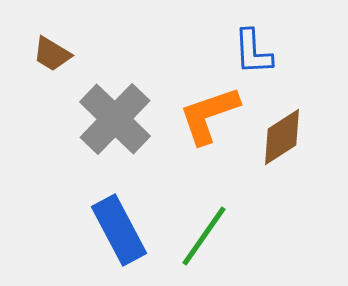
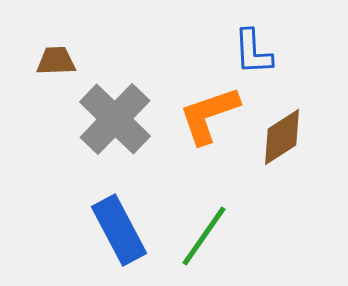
brown trapezoid: moved 4 px right, 7 px down; rotated 147 degrees clockwise
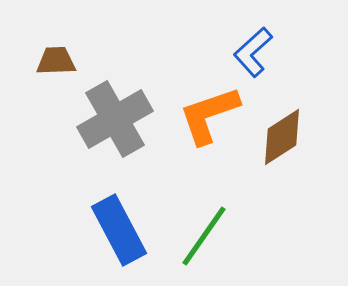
blue L-shape: rotated 51 degrees clockwise
gray cross: rotated 16 degrees clockwise
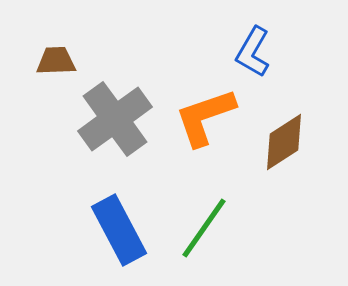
blue L-shape: rotated 18 degrees counterclockwise
orange L-shape: moved 4 px left, 2 px down
gray cross: rotated 6 degrees counterclockwise
brown diamond: moved 2 px right, 5 px down
green line: moved 8 px up
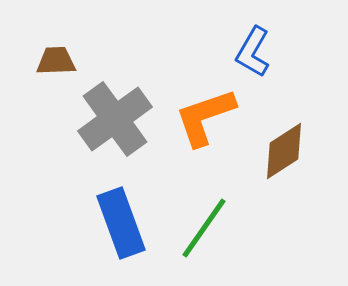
brown diamond: moved 9 px down
blue rectangle: moved 2 px right, 7 px up; rotated 8 degrees clockwise
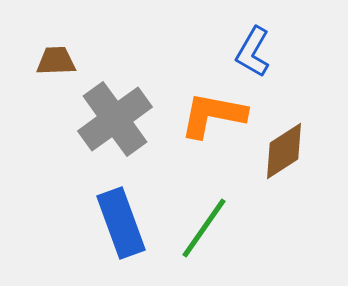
orange L-shape: moved 8 px right, 2 px up; rotated 30 degrees clockwise
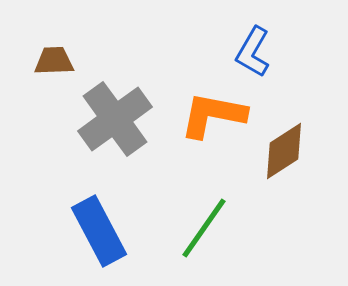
brown trapezoid: moved 2 px left
blue rectangle: moved 22 px left, 8 px down; rotated 8 degrees counterclockwise
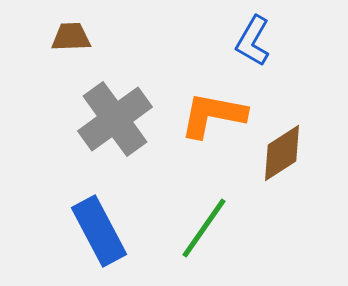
blue L-shape: moved 11 px up
brown trapezoid: moved 17 px right, 24 px up
brown diamond: moved 2 px left, 2 px down
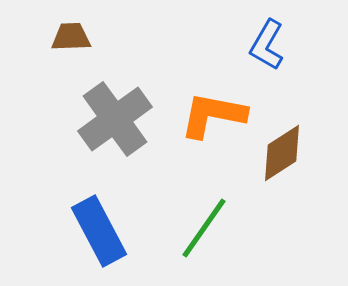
blue L-shape: moved 14 px right, 4 px down
